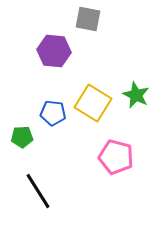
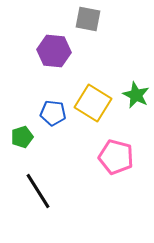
green pentagon: rotated 15 degrees counterclockwise
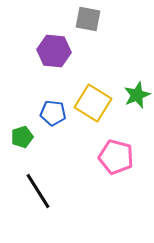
green star: moved 1 px right; rotated 24 degrees clockwise
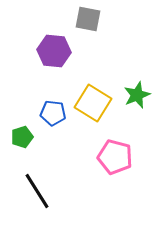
pink pentagon: moved 1 px left
black line: moved 1 px left
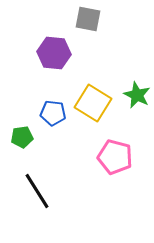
purple hexagon: moved 2 px down
green star: rotated 24 degrees counterclockwise
green pentagon: rotated 10 degrees clockwise
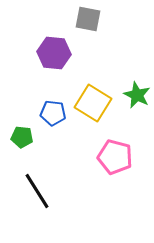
green pentagon: rotated 15 degrees clockwise
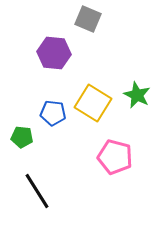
gray square: rotated 12 degrees clockwise
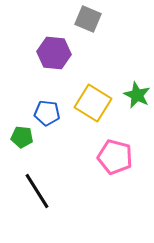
blue pentagon: moved 6 px left
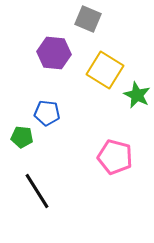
yellow square: moved 12 px right, 33 px up
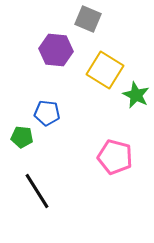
purple hexagon: moved 2 px right, 3 px up
green star: moved 1 px left
